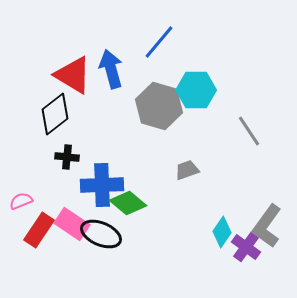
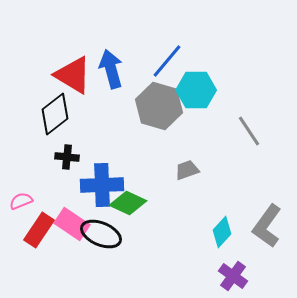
blue line: moved 8 px right, 19 px down
green diamond: rotated 15 degrees counterclockwise
cyan diamond: rotated 8 degrees clockwise
purple cross: moved 13 px left, 29 px down
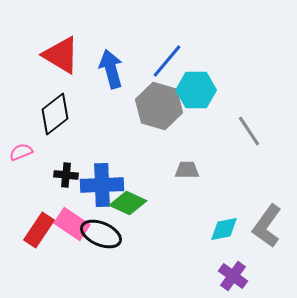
red triangle: moved 12 px left, 20 px up
black cross: moved 1 px left, 18 px down
gray trapezoid: rotated 20 degrees clockwise
pink semicircle: moved 49 px up
cyan diamond: moved 2 px right, 3 px up; rotated 36 degrees clockwise
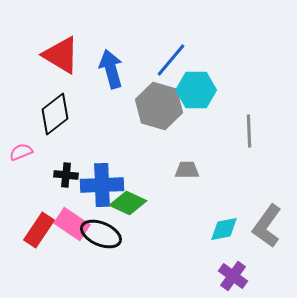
blue line: moved 4 px right, 1 px up
gray line: rotated 32 degrees clockwise
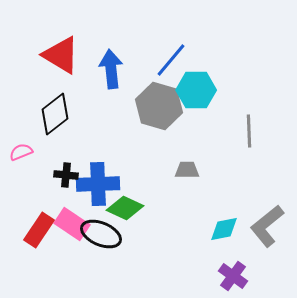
blue arrow: rotated 9 degrees clockwise
blue cross: moved 4 px left, 1 px up
green diamond: moved 3 px left, 5 px down
gray L-shape: rotated 15 degrees clockwise
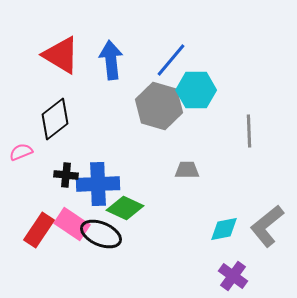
blue arrow: moved 9 px up
black diamond: moved 5 px down
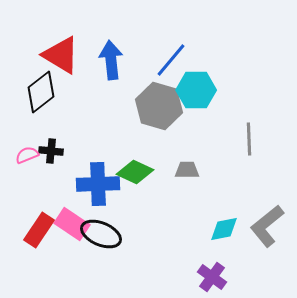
black diamond: moved 14 px left, 27 px up
gray line: moved 8 px down
pink semicircle: moved 6 px right, 3 px down
black cross: moved 15 px left, 24 px up
green diamond: moved 10 px right, 36 px up
purple cross: moved 21 px left, 1 px down
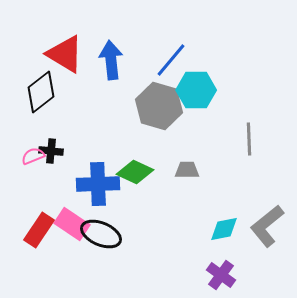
red triangle: moved 4 px right, 1 px up
pink semicircle: moved 6 px right, 1 px down
purple cross: moved 9 px right, 2 px up
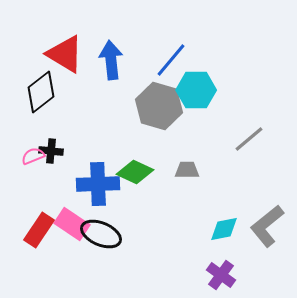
gray line: rotated 52 degrees clockwise
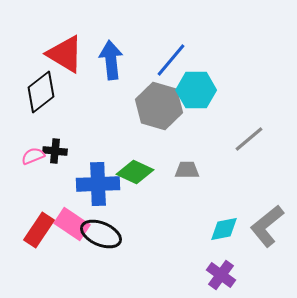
black cross: moved 4 px right
